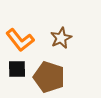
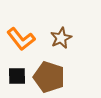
orange L-shape: moved 1 px right, 1 px up
black square: moved 7 px down
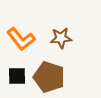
brown star: rotated 20 degrees clockwise
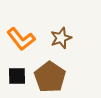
brown star: rotated 15 degrees counterclockwise
brown pentagon: moved 1 px right; rotated 16 degrees clockwise
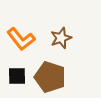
brown pentagon: rotated 16 degrees counterclockwise
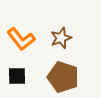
brown pentagon: moved 13 px right
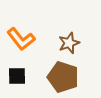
brown star: moved 8 px right, 5 px down
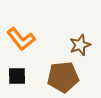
brown star: moved 11 px right, 2 px down
brown pentagon: rotated 24 degrees counterclockwise
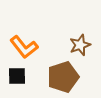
orange L-shape: moved 3 px right, 8 px down
brown pentagon: rotated 12 degrees counterclockwise
